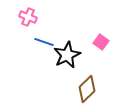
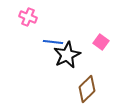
blue line: moved 9 px right; rotated 12 degrees counterclockwise
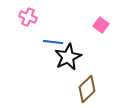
pink square: moved 17 px up
black star: moved 1 px right, 2 px down
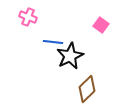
black star: moved 2 px right, 1 px up
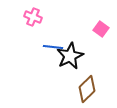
pink cross: moved 5 px right
pink square: moved 4 px down
blue line: moved 5 px down
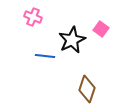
blue line: moved 8 px left, 9 px down
black star: moved 2 px right, 16 px up
brown diamond: rotated 28 degrees counterclockwise
